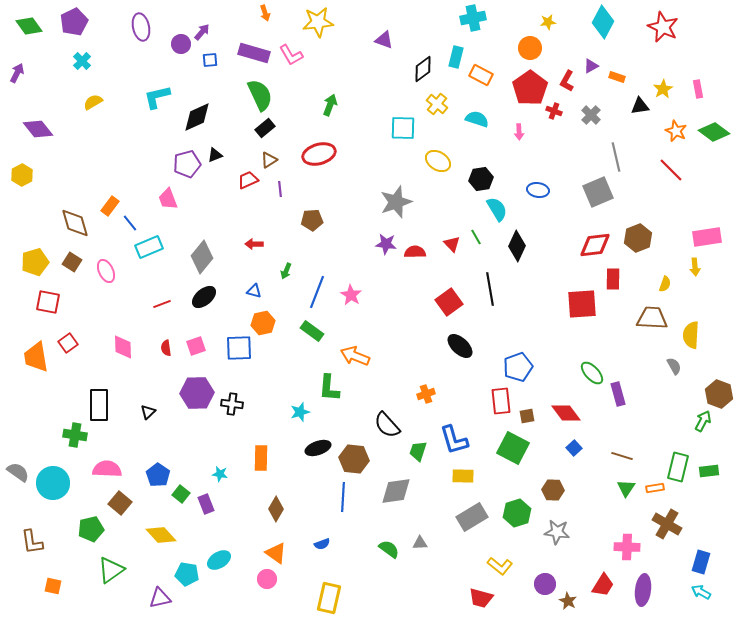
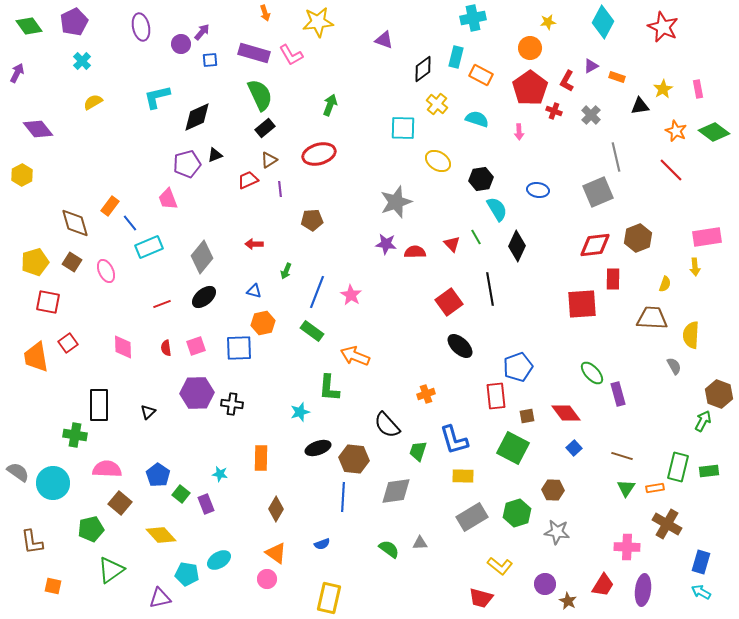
red rectangle at (501, 401): moved 5 px left, 5 px up
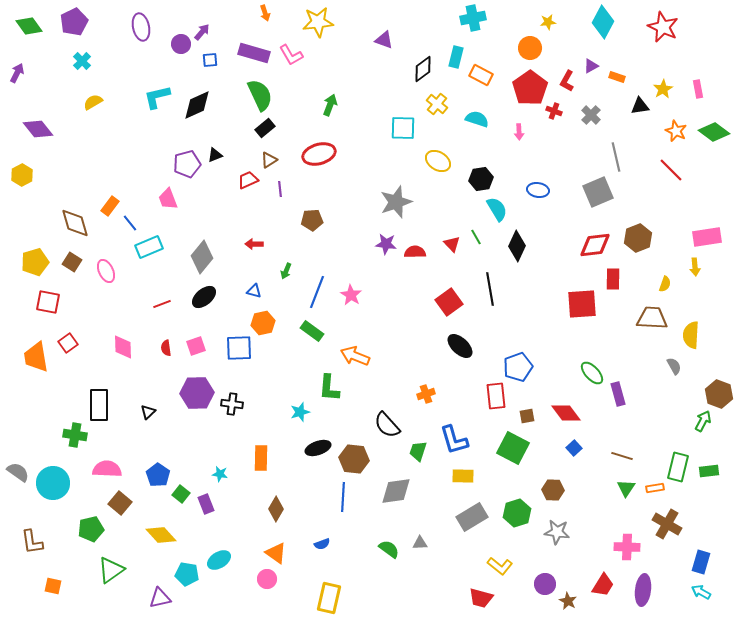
black diamond at (197, 117): moved 12 px up
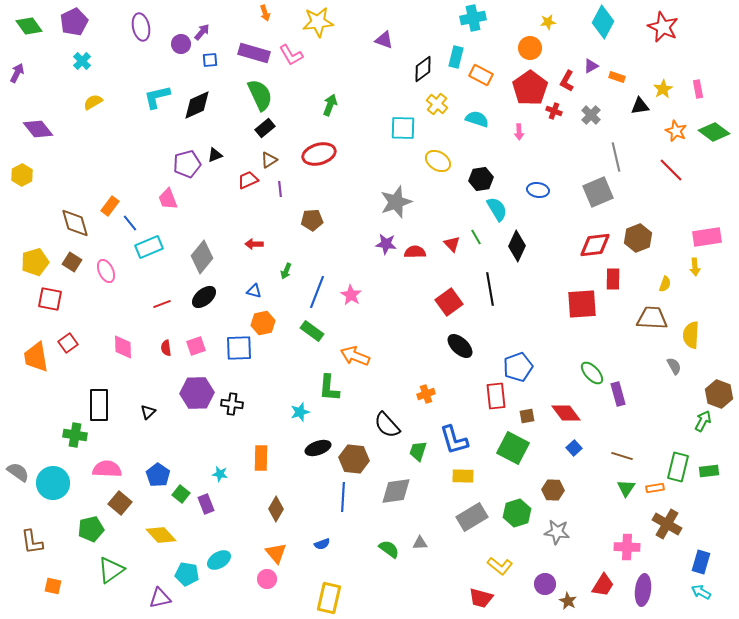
red square at (48, 302): moved 2 px right, 3 px up
orange triangle at (276, 553): rotated 15 degrees clockwise
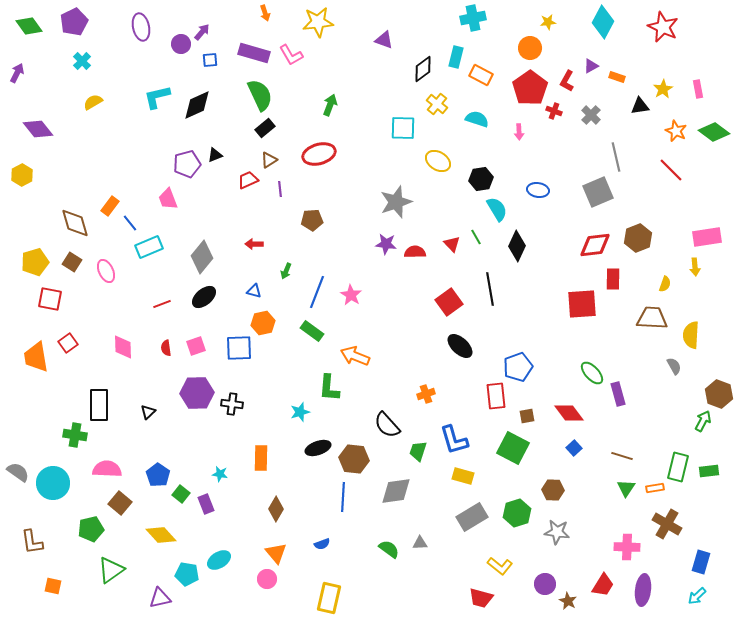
red diamond at (566, 413): moved 3 px right
yellow rectangle at (463, 476): rotated 15 degrees clockwise
cyan arrow at (701, 592): moved 4 px left, 4 px down; rotated 72 degrees counterclockwise
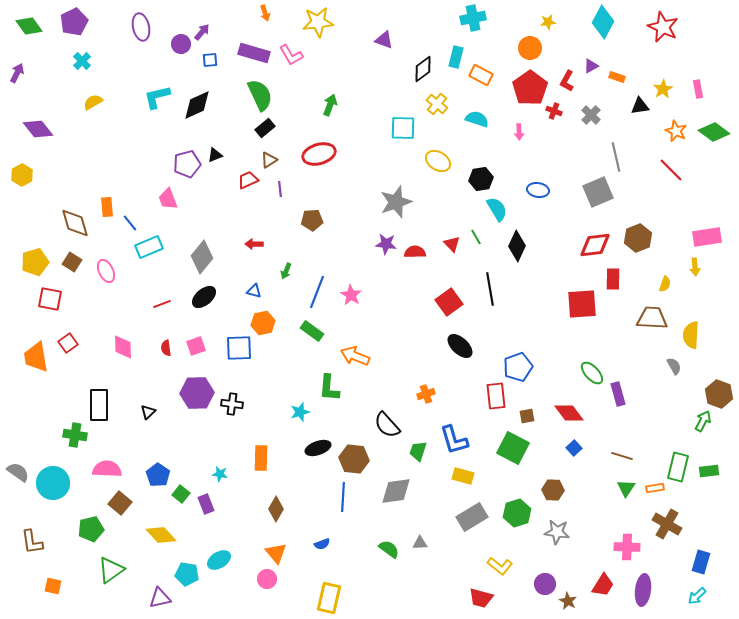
orange rectangle at (110, 206): moved 3 px left, 1 px down; rotated 42 degrees counterclockwise
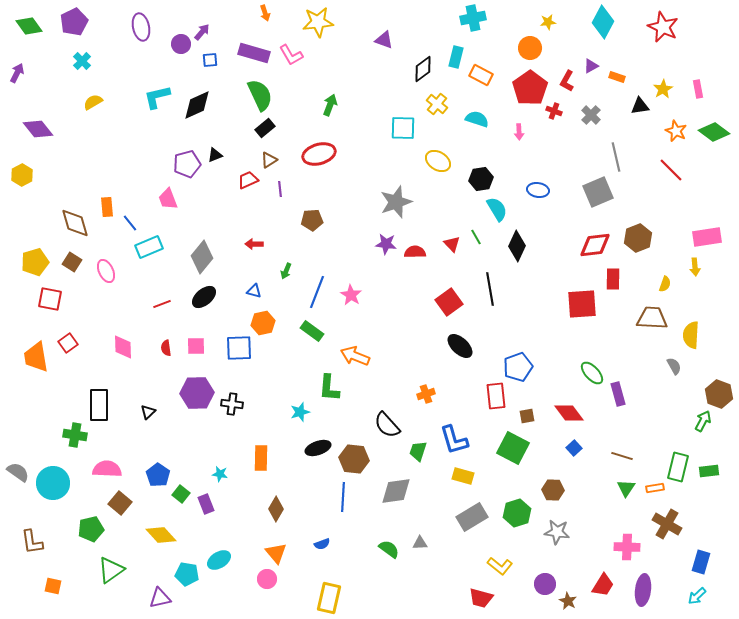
pink square at (196, 346): rotated 18 degrees clockwise
